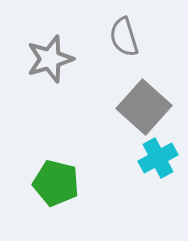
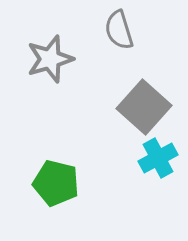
gray semicircle: moved 5 px left, 7 px up
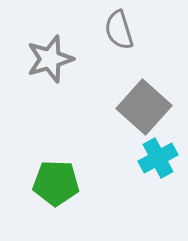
green pentagon: rotated 12 degrees counterclockwise
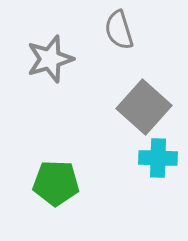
cyan cross: rotated 30 degrees clockwise
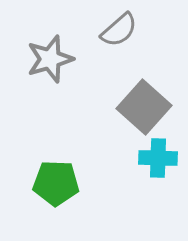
gray semicircle: rotated 114 degrees counterclockwise
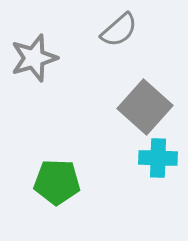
gray star: moved 16 px left, 1 px up
gray square: moved 1 px right
green pentagon: moved 1 px right, 1 px up
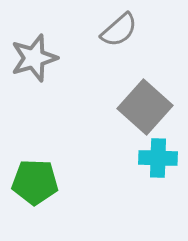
green pentagon: moved 22 px left
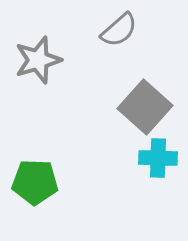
gray star: moved 4 px right, 2 px down
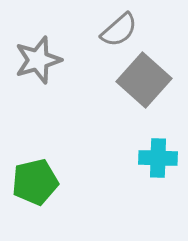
gray square: moved 1 px left, 27 px up
green pentagon: rotated 15 degrees counterclockwise
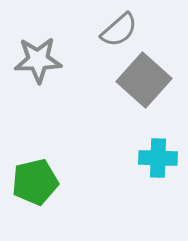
gray star: rotated 15 degrees clockwise
